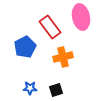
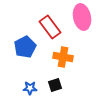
pink ellipse: moved 1 px right
orange cross: rotated 24 degrees clockwise
black square: moved 1 px left, 5 px up
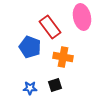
blue pentagon: moved 5 px right; rotated 25 degrees counterclockwise
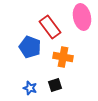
blue star: rotated 16 degrees clockwise
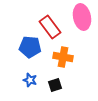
blue pentagon: rotated 15 degrees counterclockwise
blue star: moved 8 px up
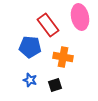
pink ellipse: moved 2 px left
red rectangle: moved 2 px left, 2 px up
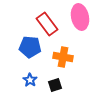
red rectangle: moved 1 px left, 1 px up
blue star: rotated 16 degrees clockwise
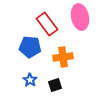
orange cross: rotated 18 degrees counterclockwise
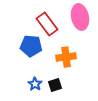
blue pentagon: moved 1 px right, 1 px up
orange cross: moved 3 px right
blue star: moved 5 px right, 4 px down
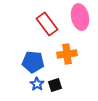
blue pentagon: moved 2 px right, 16 px down
orange cross: moved 1 px right, 3 px up
blue star: moved 2 px right
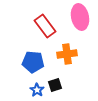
red rectangle: moved 2 px left, 2 px down
blue star: moved 6 px down
